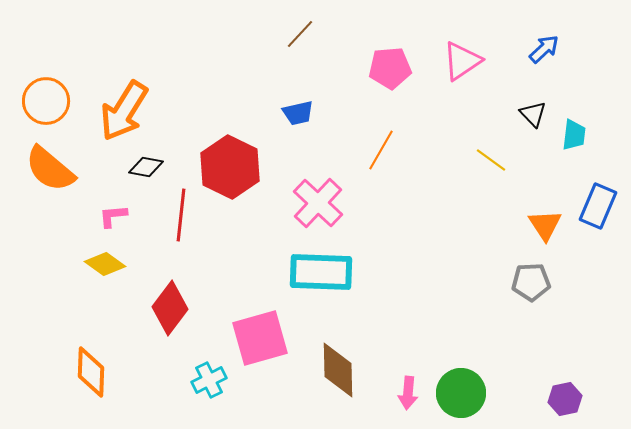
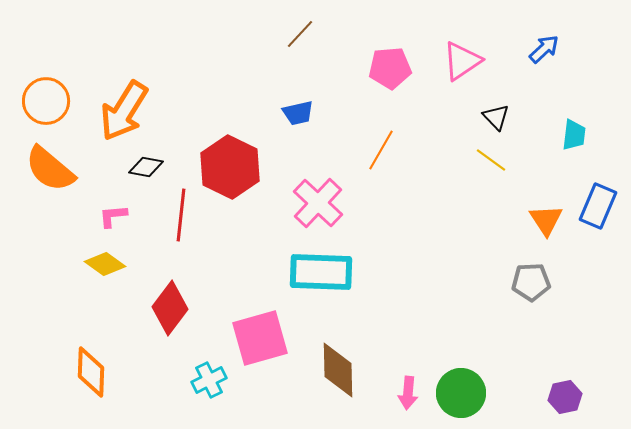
black triangle: moved 37 px left, 3 px down
orange triangle: moved 1 px right, 5 px up
purple hexagon: moved 2 px up
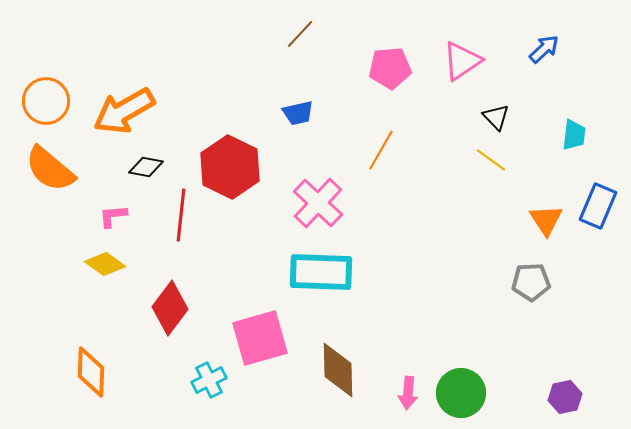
orange arrow: rotated 28 degrees clockwise
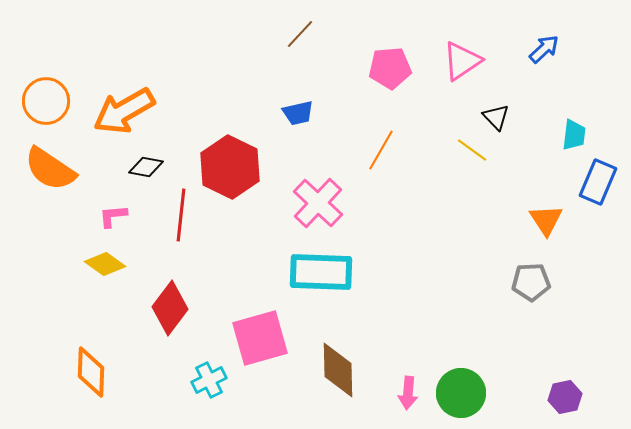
yellow line: moved 19 px left, 10 px up
orange semicircle: rotated 6 degrees counterclockwise
blue rectangle: moved 24 px up
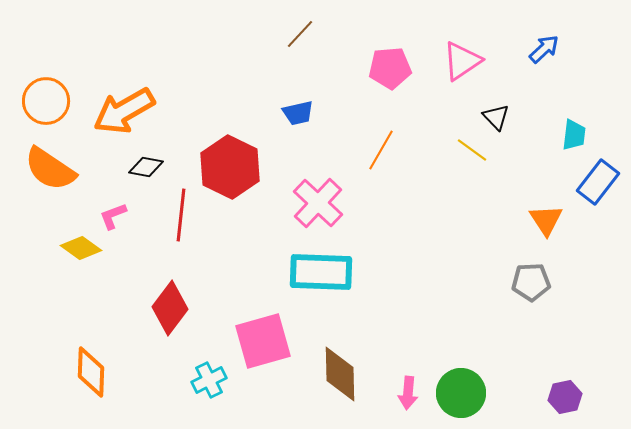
blue rectangle: rotated 15 degrees clockwise
pink L-shape: rotated 16 degrees counterclockwise
yellow diamond: moved 24 px left, 16 px up
pink square: moved 3 px right, 3 px down
brown diamond: moved 2 px right, 4 px down
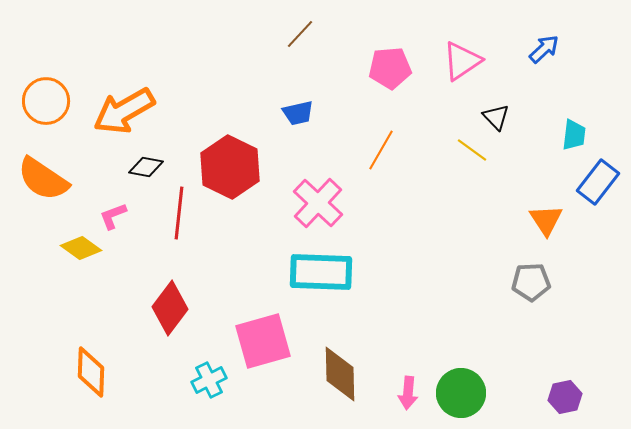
orange semicircle: moved 7 px left, 10 px down
red line: moved 2 px left, 2 px up
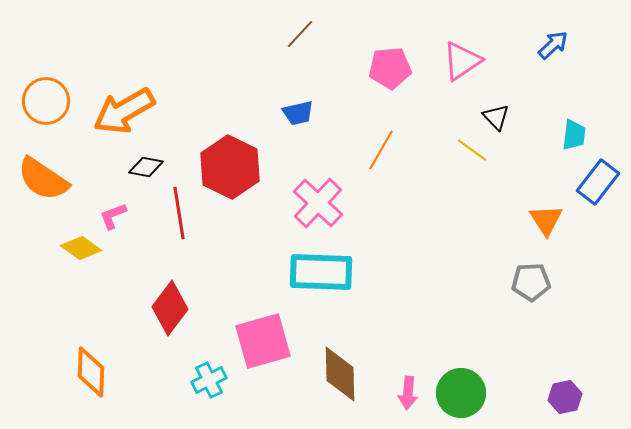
blue arrow: moved 9 px right, 4 px up
red line: rotated 15 degrees counterclockwise
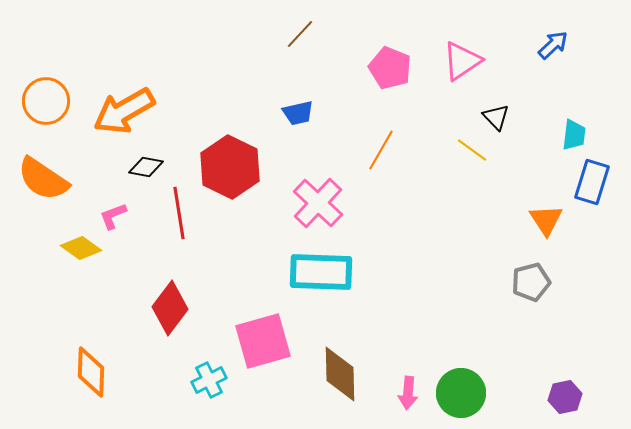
pink pentagon: rotated 27 degrees clockwise
blue rectangle: moved 6 px left; rotated 21 degrees counterclockwise
gray pentagon: rotated 12 degrees counterclockwise
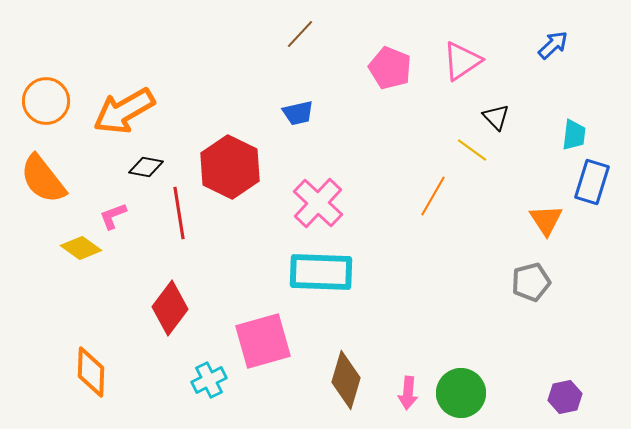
orange line: moved 52 px right, 46 px down
orange semicircle: rotated 18 degrees clockwise
brown diamond: moved 6 px right, 6 px down; rotated 18 degrees clockwise
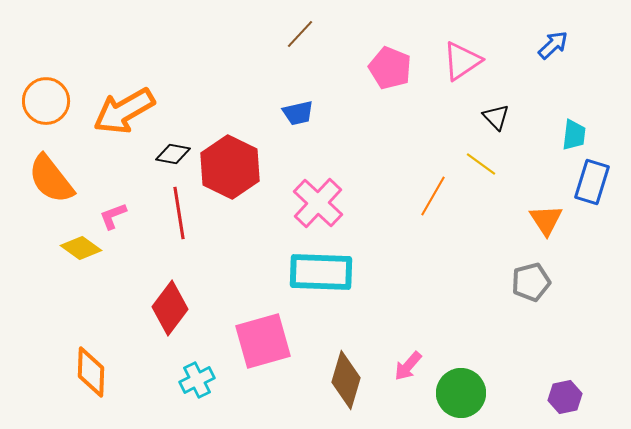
yellow line: moved 9 px right, 14 px down
black diamond: moved 27 px right, 13 px up
orange semicircle: moved 8 px right
cyan cross: moved 12 px left
pink arrow: moved 27 px up; rotated 36 degrees clockwise
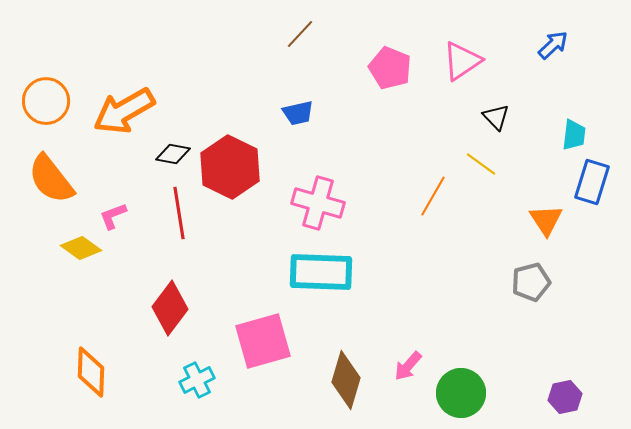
pink cross: rotated 27 degrees counterclockwise
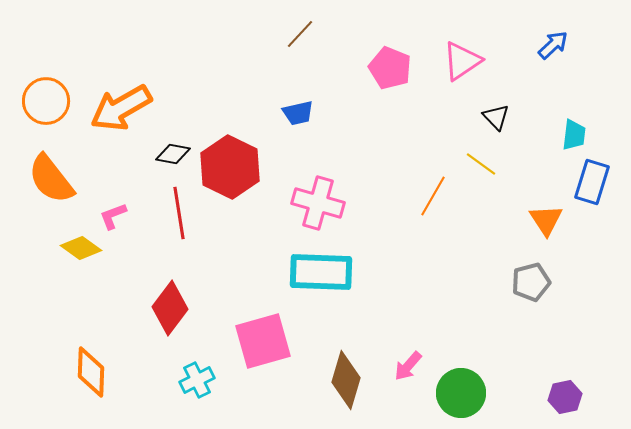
orange arrow: moved 3 px left, 3 px up
